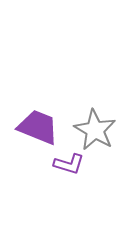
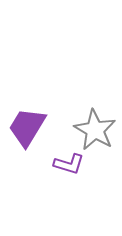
purple trapezoid: moved 11 px left; rotated 81 degrees counterclockwise
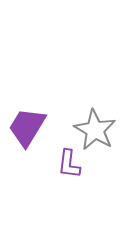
purple L-shape: rotated 80 degrees clockwise
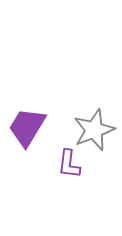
gray star: moved 1 px left; rotated 21 degrees clockwise
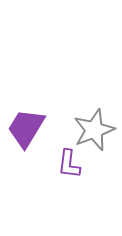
purple trapezoid: moved 1 px left, 1 px down
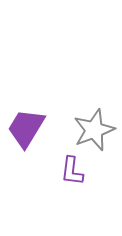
purple L-shape: moved 3 px right, 7 px down
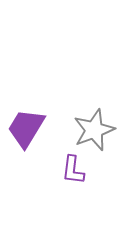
purple L-shape: moved 1 px right, 1 px up
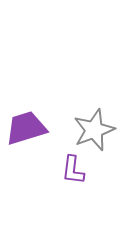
purple trapezoid: rotated 42 degrees clockwise
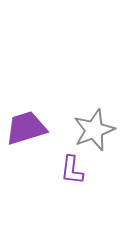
purple L-shape: moved 1 px left
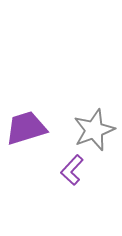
purple L-shape: rotated 36 degrees clockwise
